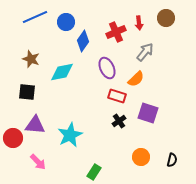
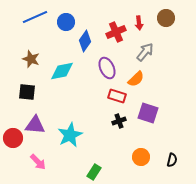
blue diamond: moved 2 px right
cyan diamond: moved 1 px up
black cross: rotated 16 degrees clockwise
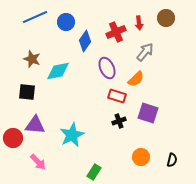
brown star: moved 1 px right
cyan diamond: moved 4 px left
cyan star: moved 2 px right
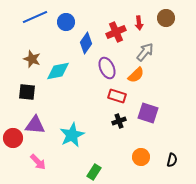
blue diamond: moved 1 px right, 2 px down
orange semicircle: moved 4 px up
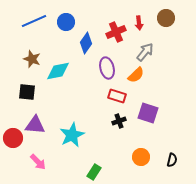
blue line: moved 1 px left, 4 px down
purple ellipse: rotated 10 degrees clockwise
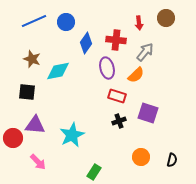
red cross: moved 8 px down; rotated 30 degrees clockwise
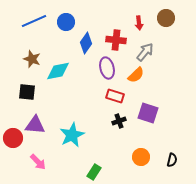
red rectangle: moved 2 px left
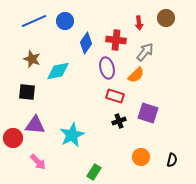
blue circle: moved 1 px left, 1 px up
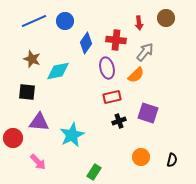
red rectangle: moved 3 px left, 1 px down; rotated 30 degrees counterclockwise
purple triangle: moved 4 px right, 3 px up
